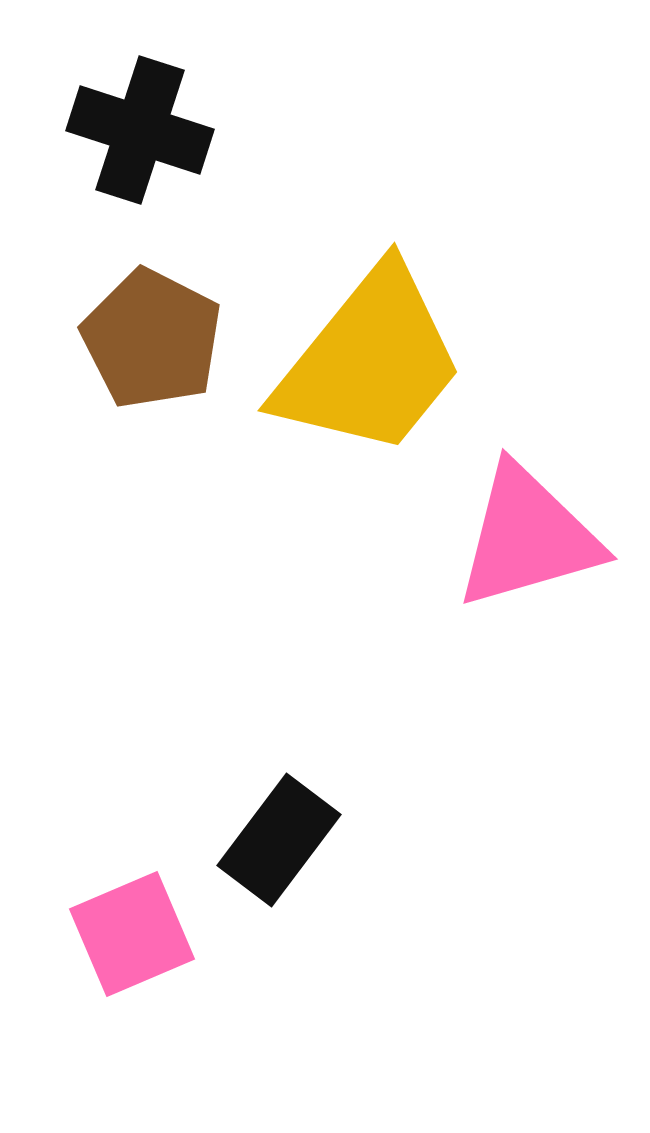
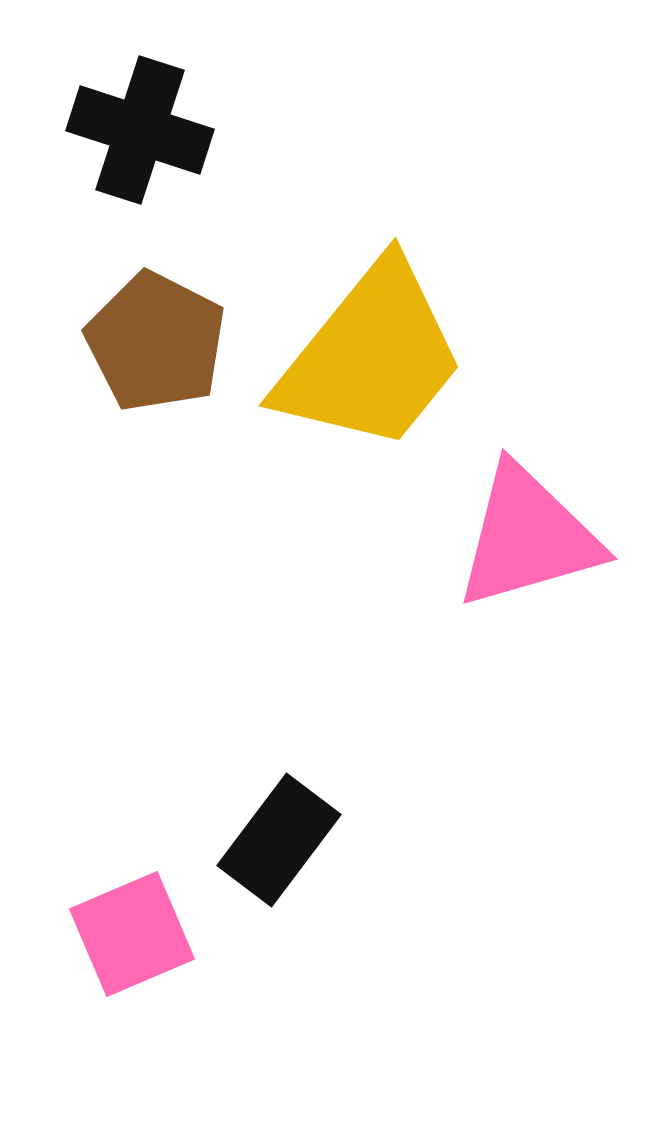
brown pentagon: moved 4 px right, 3 px down
yellow trapezoid: moved 1 px right, 5 px up
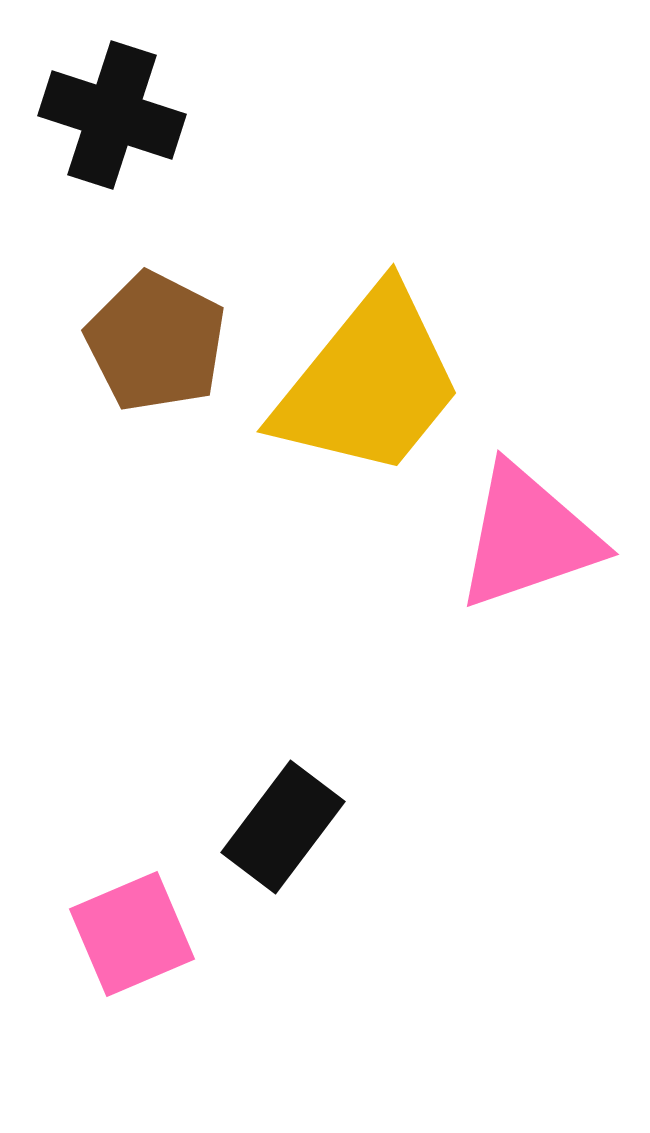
black cross: moved 28 px left, 15 px up
yellow trapezoid: moved 2 px left, 26 px down
pink triangle: rotated 3 degrees counterclockwise
black rectangle: moved 4 px right, 13 px up
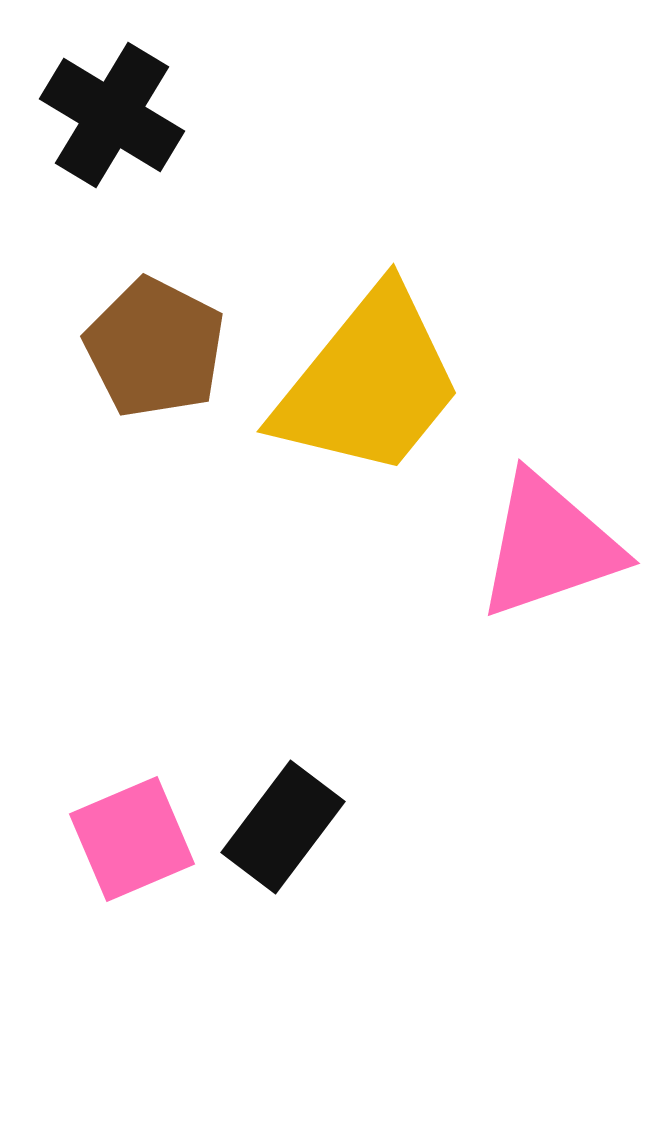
black cross: rotated 13 degrees clockwise
brown pentagon: moved 1 px left, 6 px down
pink triangle: moved 21 px right, 9 px down
pink square: moved 95 px up
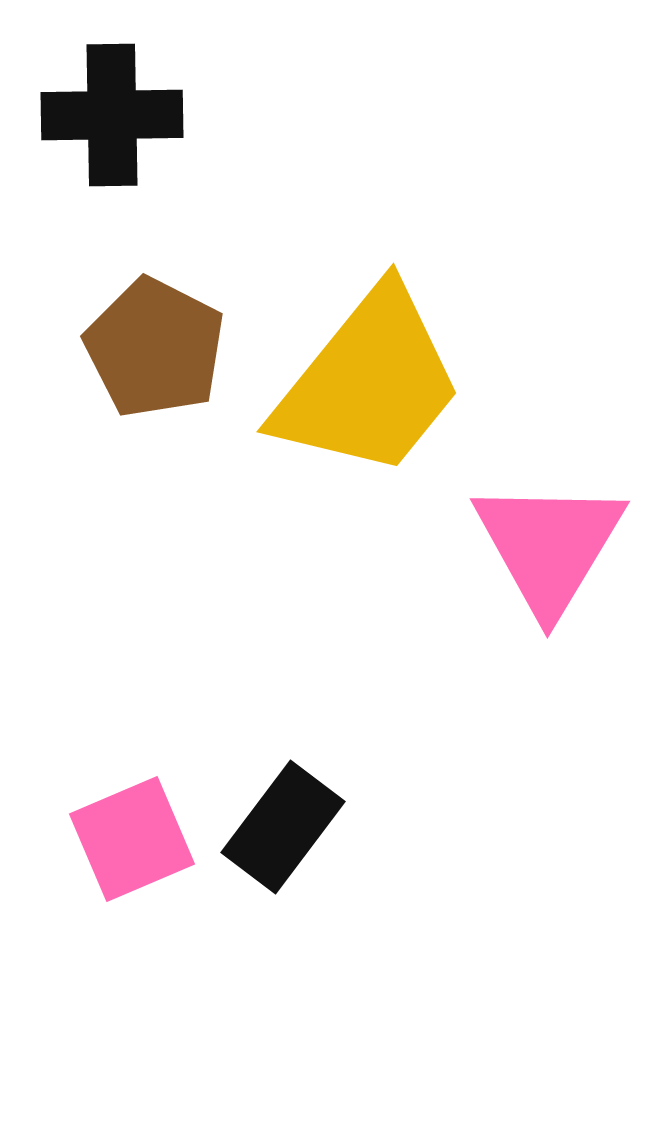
black cross: rotated 32 degrees counterclockwise
pink triangle: rotated 40 degrees counterclockwise
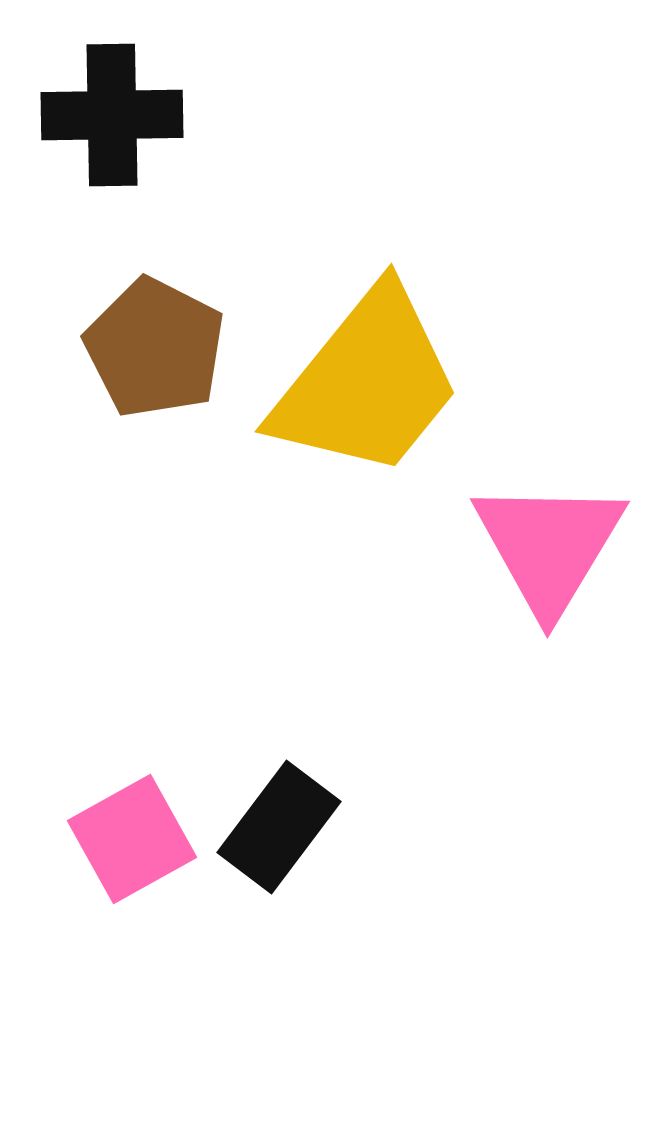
yellow trapezoid: moved 2 px left
black rectangle: moved 4 px left
pink square: rotated 6 degrees counterclockwise
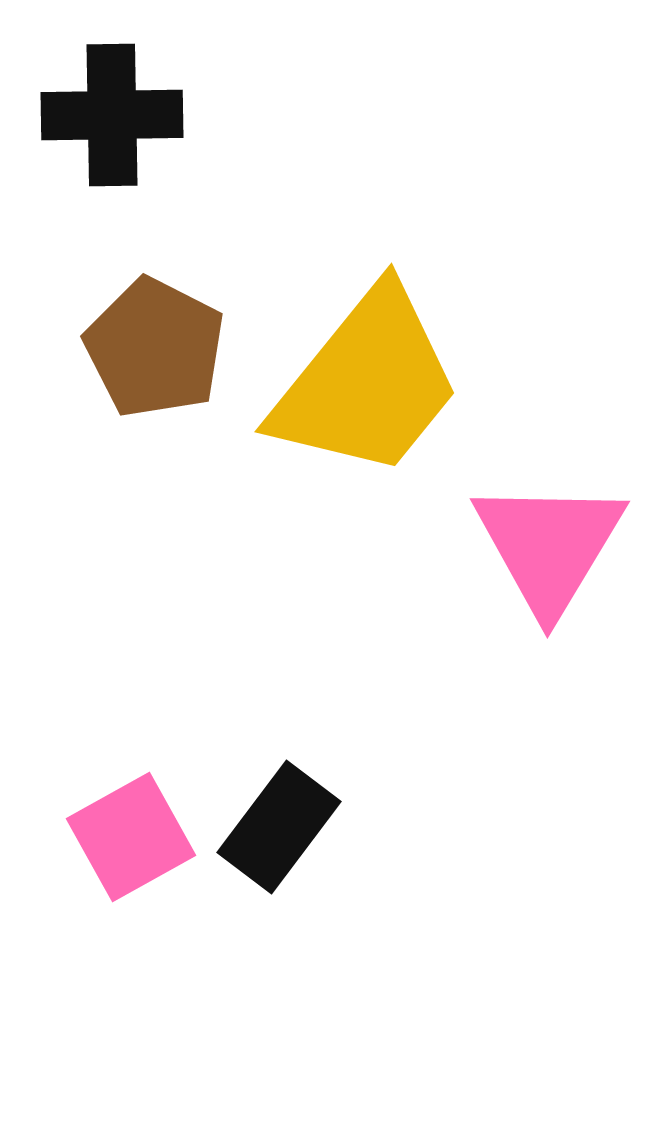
pink square: moved 1 px left, 2 px up
